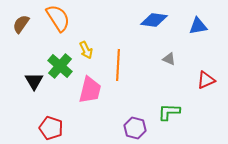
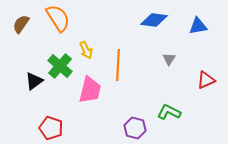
gray triangle: rotated 40 degrees clockwise
black triangle: rotated 24 degrees clockwise
green L-shape: rotated 25 degrees clockwise
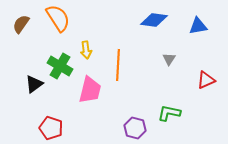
yellow arrow: rotated 18 degrees clockwise
green cross: rotated 10 degrees counterclockwise
black triangle: moved 3 px down
green L-shape: moved 1 px down; rotated 15 degrees counterclockwise
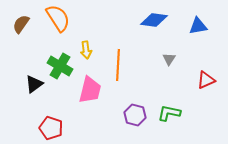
purple hexagon: moved 13 px up
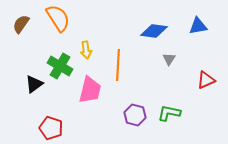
blue diamond: moved 11 px down
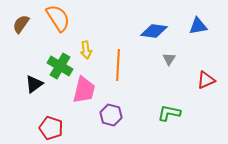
pink trapezoid: moved 6 px left
purple hexagon: moved 24 px left
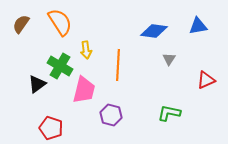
orange semicircle: moved 2 px right, 4 px down
black triangle: moved 3 px right
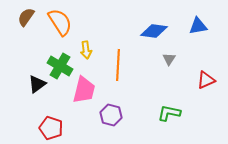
brown semicircle: moved 5 px right, 7 px up
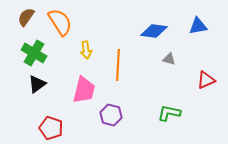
gray triangle: rotated 48 degrees counterclockwise
green cross: moved 26 px left, 13 px up
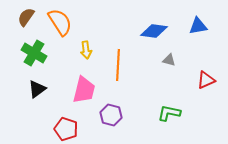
gray triangle: moved 1 px down
black triangle: moved 5 px down
red pentagon: moved 15 px right, 1 px down
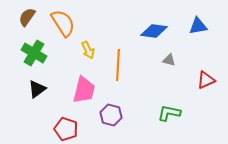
brown semicircle: moved 1 px right
orange semicircle: moved 3 px right, 1 px down
yellow arrow: moved 2 px right; rotated 18 degrees counterclockwise
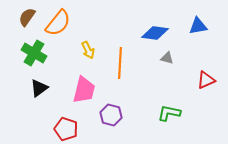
orange semicircle: moved 5 px left; rotated 72 degrees clockwise
blue diamond: moved 1 px right, 2 px down
gray triangle: moved 2 px left, 2 px up
orange line: moved 2 px right, 2 px up
black triangle: moved 2 px right, 1 px up
